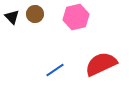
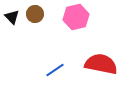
red semicircle: rotated 36 degrees clockwise
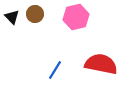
blue line: rotated 24 degrees counterclockwise
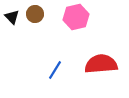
red semicircle: rotated 16 degrees counterclockwise
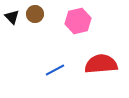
pink hexagon: moved 2 px right, 4 px down
blue line: rotated 30 degrees clockwise
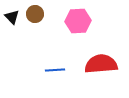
pink hexagon: rotated 10 degrees clockwise
blue line: rotated 24 degrees clockwise
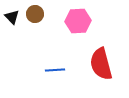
red semicircle: rotated 100 degrees counterclockwise
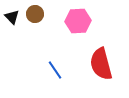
blue line: rotated 60 degrees clockwise
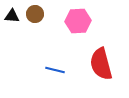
black triangle: moved 1 px up; rotated 42 degrees counterclockwise
blue line: rotated 42 degrees counterclockwise
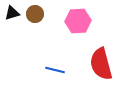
black triangle: moved 3 px up; rotated 21 degrees counterclockwise
